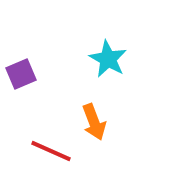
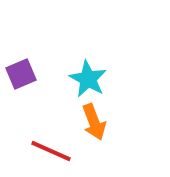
cyan star: moved 20 px left, 20 px down
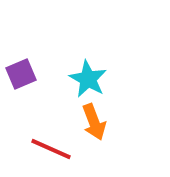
red line: moved 2 px up
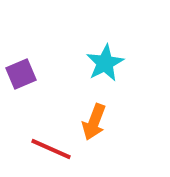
cyan star: moved 17 px right, 16 px up; rotated 15 degrees clockwise
orange arrow: rotated 42 degrees clockwise
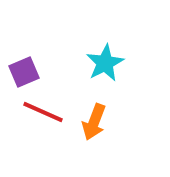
purple square: moved 3 px right, 2 px up
red line: moved 8 px left, 37 px up
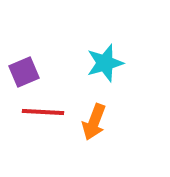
cyan star: rotated 12 degrees clockwise
red line: rotated 21 degrees counterclockwise
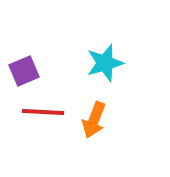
purple square: moved 1 px up
orange arrow: moved 2 px up
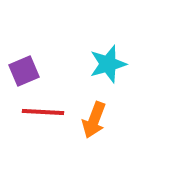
cyan star: moved 3 px right, 1 px down
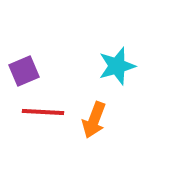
cyan star: moved 9 px right, 2 px down
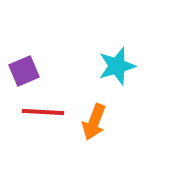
orange arrow: moved 2 px down
